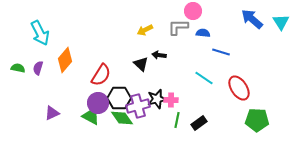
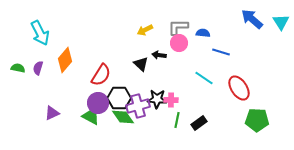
pink circle: moved 14 px left, 32 px down
black star: rotated 18 degrees clockwise
green diamond: moved 1 px right, 1 px up
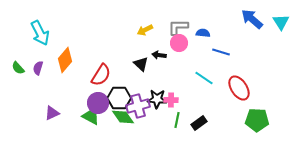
green semicircle: rotated 144 degrees counterclockwise
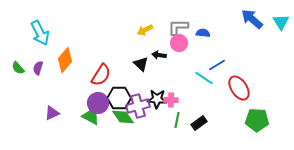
blue line: moved 4 px left, 13 px down; rotated 48 degrees counterclockwise
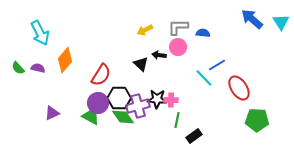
pink circle: moved 1 px left, 4 px down
purple semicircle: rotated 88 degrees clockwise
cyan line: rotated 12 degrees clockwise
black rectangle: moved 5 px left, 13 px down
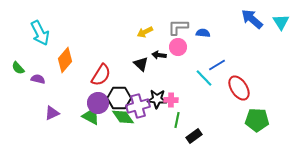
yellow arrow: moved 2 px down
purple semicircle: moved 11 px down
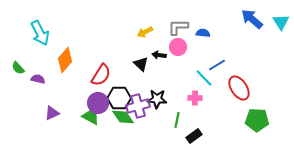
pink cross: moved 24 px right, 2 px up
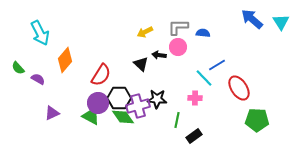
purple semicircle: rotated 16 degrees clockwise
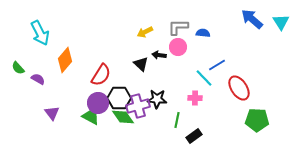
purple triangle: rotated 42 degrees counterclockwise
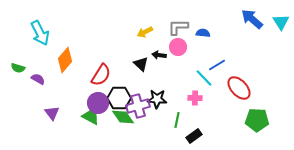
green semicircle: rotated 32 degrees counterclockwise
red ellipse: rotated 10 degrees counterclockwise
